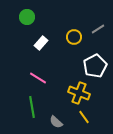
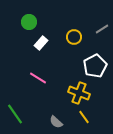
green circle: moved 2 px right, 5 px down
gray line: moved 4 px right
green line: moved 17 px left, 7 px down; rotated 25 degrees counterclockwise
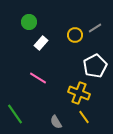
gray line: moved 7 px left, 1 px up
yellow circle: moved 1 px right, 2 px up
gray semicircle: rotated 16 degrees clockwise
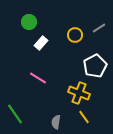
gray line: moved 4 px right
gray semicircle: rotated 40 degrees clockwise
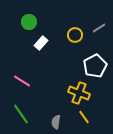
pink line: moved 16 px left, 3 px down
green line: moved 6 px right
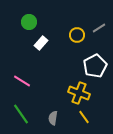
yellow circle: moved 2 px right
gray semicircle: moved 3 px left, 4 px up
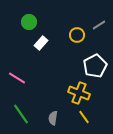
gray line: moved 3 px up
pink line: moved 5 px left, 3 px up
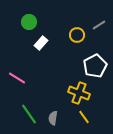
green line: moved 8 px right
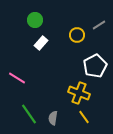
green circle: moved 6 px right, 2 px up
